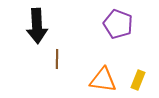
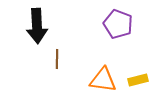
yellow rectangle: rotated 54 degrees clockwise
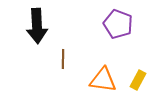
brown line: moved 6 px right
yellow rectangle: rotated 48 degrees counterclockwise
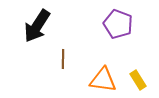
black arrow: rotated 36 degrees clockwise
yellow rectangle: rotated 60 degrees counterclockwise
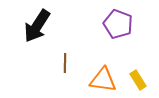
brown line: moved 2 px right, 4 px down
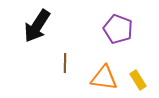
purple pentagon: moved 5 px down
orange triangle: moved 1 px right, 2 px up
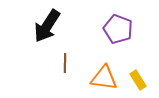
black arrow: moved 10 px right
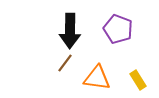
black arrow: moved 23 px right, 5 px down; rotated 32 degrees counterclockwise
brown line: rotated 36 degrees clockwise
orange triangle: moved 7 px left
